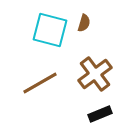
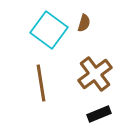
cyan square: moved 1 px left; rotated 21 degrees clockwise
brown line: moved 1 px right; rotated 69 degrees counterclockwise
black rectangle: moved 1 px left
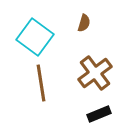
cyan square: moved 14 px left, 7 px down
brown cross: moved 1 px up
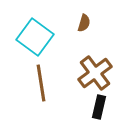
black rectangle: moved 7 px up; rotated 55 degrees counterclockwise
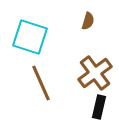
brown semicircle: moved 4 px right, 2 px up
cyan square: moved 5 px left; rotated 18 degrees counterclockwise
brown line: rotated 15 degrees counterclockwise
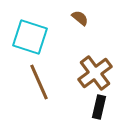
brown semicircle: moved 8 px left, 3 px up; rotated 66 degrees counterclockwise
brown line: moved 2 px left, 1 px up
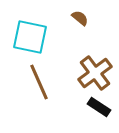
cyan square: rotated 6 degrees counterclockwise
black rectangle: rotated 70 degrees counterclockwise
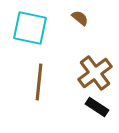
cyan square: moved 9 px up
brown line: rotated 30 degrees clockwise
black rectangle: moved 2 px left
